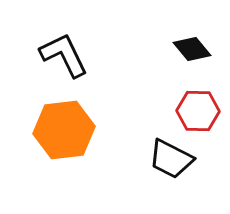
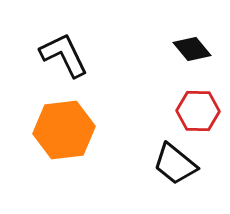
black trapezoid: moved 4 px right, 5 px down; rotated 12 degrees clockwise
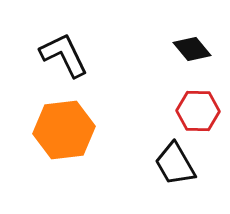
black trapezoid: rotated 21 degrees clockwise
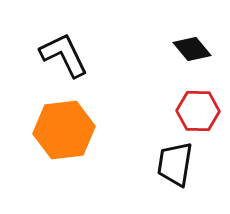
black trapezoid: rotated 39 degrees clockwise
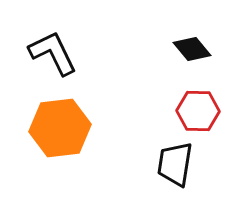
black L-shape: moved 11 px left, 2 px up
orange hexagon: moved 4 px left, 2 px up
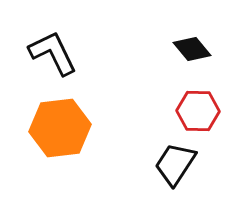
black trapezoid: rotated 24 degrees clockwise
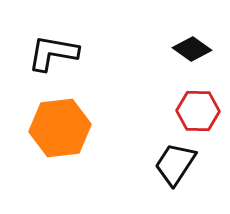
black diamond: rotated 15 degrees counterclockwise
black L-shape: rotated 54 degrees counterclockwise
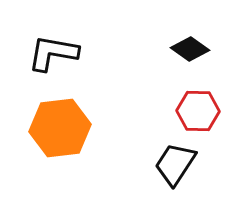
black diamond: moved 2 px left
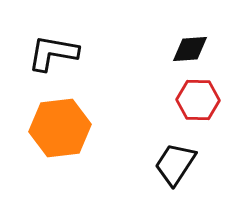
black diamond: rotated 39 degrees counterclockwise
red hexagon: moved 11 px up
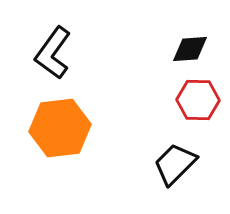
black L-shape: rotated 64 degrees counterclockwise
black trapezoid: rotated 12 degrees clockwise
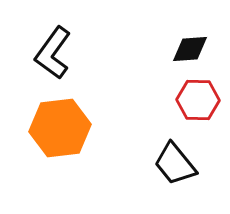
black trapezoid: rotated 84 degrees counterclockwise
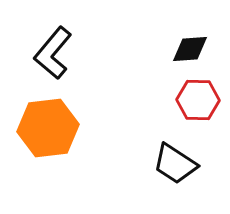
black L-shape: rotated 4 degrees clockwise
orange hexagon: moved 12 px left
black trapezoid: rotated 18 degrees counterclockwise
